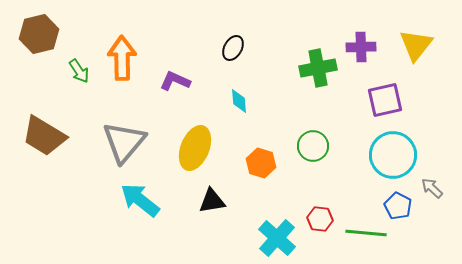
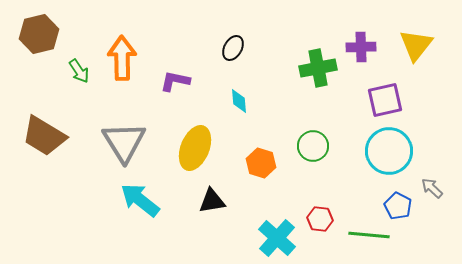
purple L-shape: rotated 12 degrees counterclockwise
gray triangle: rotated 12 degrees counterclockwise
cyan circle: moved 4 px left, 4 px up
green line: moved 3 px right, 2 px down
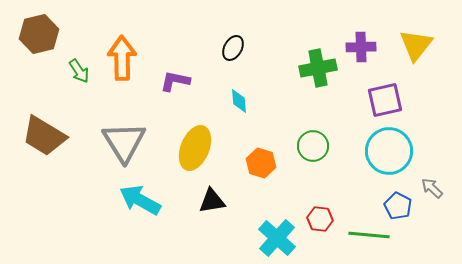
cyan arrow: rotated 9 degrees counterclockwise
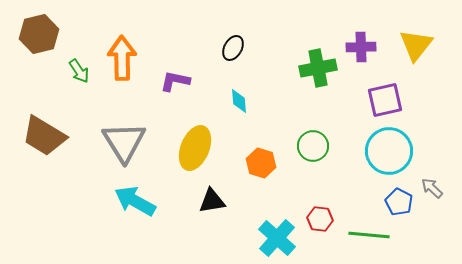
cyan arrow: moved 5 px left, 1 px down
blue pentagon: moved 1 px right, 4 px up
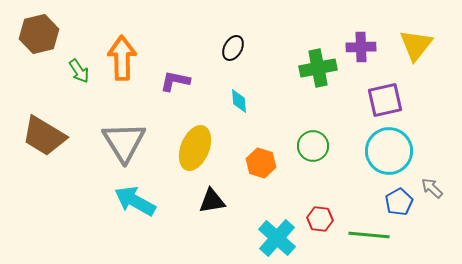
blue pentagon: rotated 16 degrees clockwise
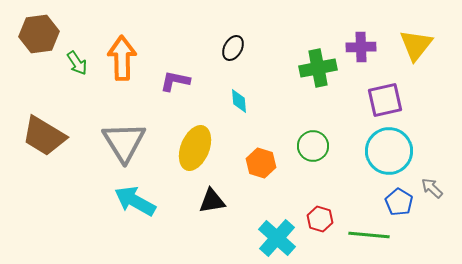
brown hexagon: rotated 6 degrees clockwise
green arrow: moved 2 px left, 8 px up
blue pentagon: rotated 12 degrees counterclockwise
red hexagon: rotated 10 degrees clockwise
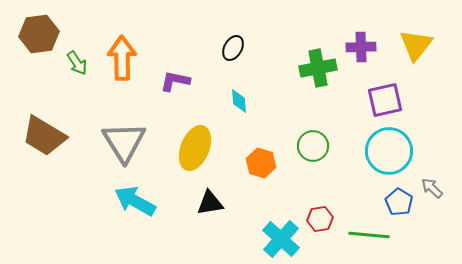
black triangle: moved 2 px left, 2 px down
red hexagon: rotated 25 degrees counterclockwise
cyan cross: moved 4 px right, 1 px down
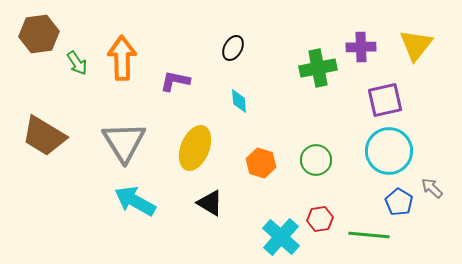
green circle: moved 3 px right, 14 px down
black triangle: rotated 40 degrees clockwise
cyan cross: moved 2 px up
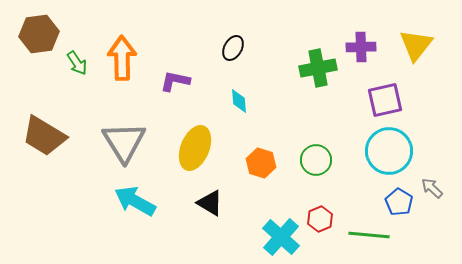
red hexagon: rotated 15 degrees counterclockwise
